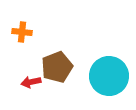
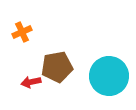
orange cross: rotated 30 degrees counterclockwise
brown pentagon: rotated 12 degrees clockwise
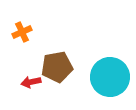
cyan circle: moved 1 px right, 1 px down
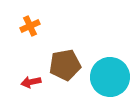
orange cross: moved 8 px right, 6 px up
brown pentagon: moved 8 px right, 2 px up
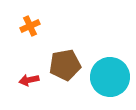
red arrow: moved 2 px left, 2 px up
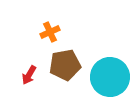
orange cross: moved 20 px right, 6 px down
red arrow: moved 5 px up; rotated 48 degrees counterclockwise
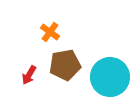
orange cross: rotated 30 degrees counterclockwise
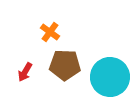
brown pentagon: rotated 12 degrees clockwise
red arrow: moved 4 px left, 3 px up
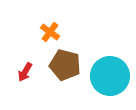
brown pentagon: rotated 12 degrees clockwise
cyan circle: moved 1 px up
